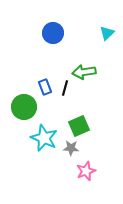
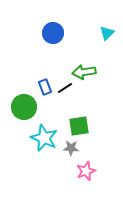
black line: rotated 42 degrees clockwise
green square: rotated 15 degrees clockwise
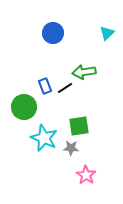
blue rectangle: moved 1 px up
pink star: moved 4 px down; rotated 18 degrees counterclockwise
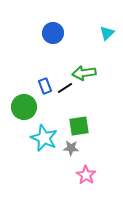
green arrow: moved 1 px down
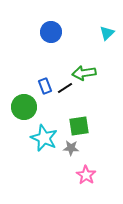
blue circle: moved 2 px left, 1 px up
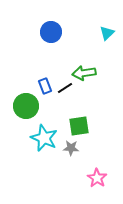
green circle: moved 2 px right, 1 px up
pink star: moved 11 px right, 3 px down
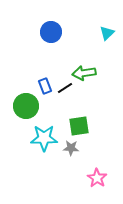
cyan star: rotated 24 degrees counterclockwise
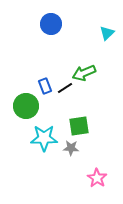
blue circle: moved 8 px up
green arrow: rotated 15 degrees counterclockwise
